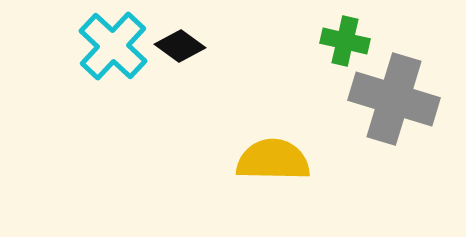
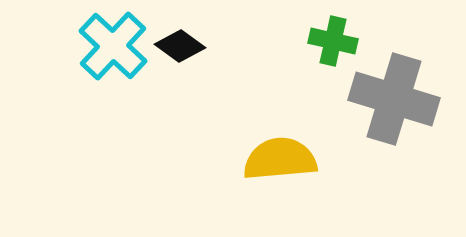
green cross: moved 12 px left
yellow semicircle: moved 7 px right, 1 px up; rotated 6 degrees counterclockwise
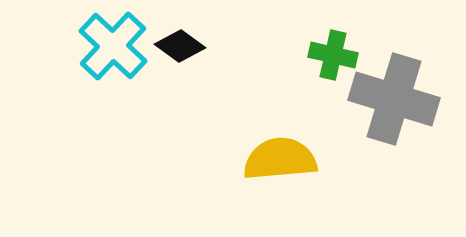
green cross: moved 14 px down
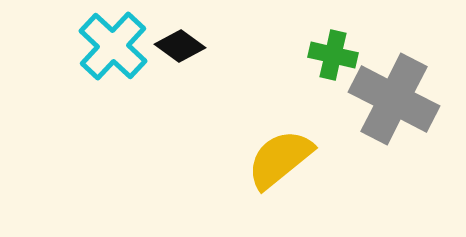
gray cross: rotated 10 degrees clockwise
yellow semicircle: rotated 34 degrees counterclockwise
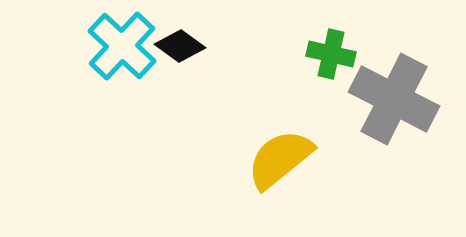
cyan cross: moved 9 px right
green cross: moved 2 px left, 1 px up
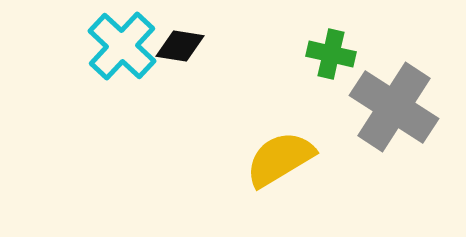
black diamond: rotated 27 degrees counterclockwise
gray cross: moved 8 px down; rotated 6 degrees clockwise
yellow semicircle: rotated 8 degrees clockwise
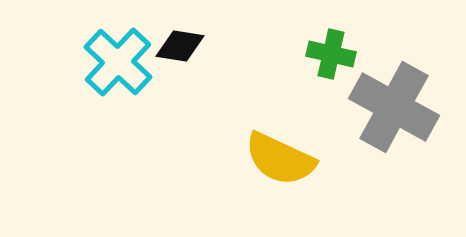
cyan cross: moved 4 px left, 16 px down
gray cross: rotated 4 degrees counterclockwise
yellow semicircle: rotated 124 degrees counterclockwise
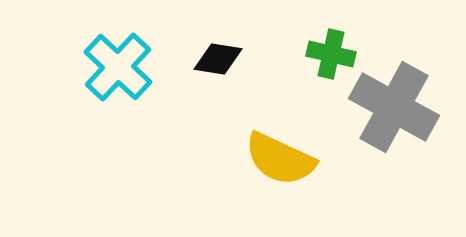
black diamond: moved 38 px right, 13 px down
cyan cross: moved 5 px down
